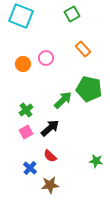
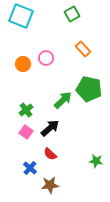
pink square: rotated 24 degrees counterclockwise
red semicircle: moved 2 px up
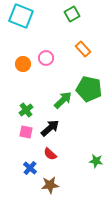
pink square: rotated 24 degrees counterclockwise
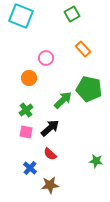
orange circle: moved 6 px right, 14 px down
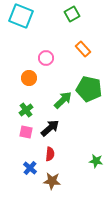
red semicircle: rotated 128 degrees counterclockwise
brown star: moved 2 px right, 4 px up; rotated 12 degrees clockwise
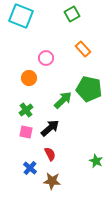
red semicircle: rotated 32 degrees counterclockwise
green star: rotated 16 degrees clockwise
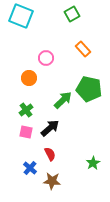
green star: moved 3 px left, 2 px down; rotated 16 degrees clockwise
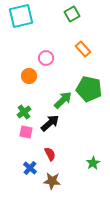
cyan square: rotated 35 degrees counterclockwise
orange circle: moved 2 px up
green cross: moved 2 px left, 2 px down
black arrow: moved 5 px up
